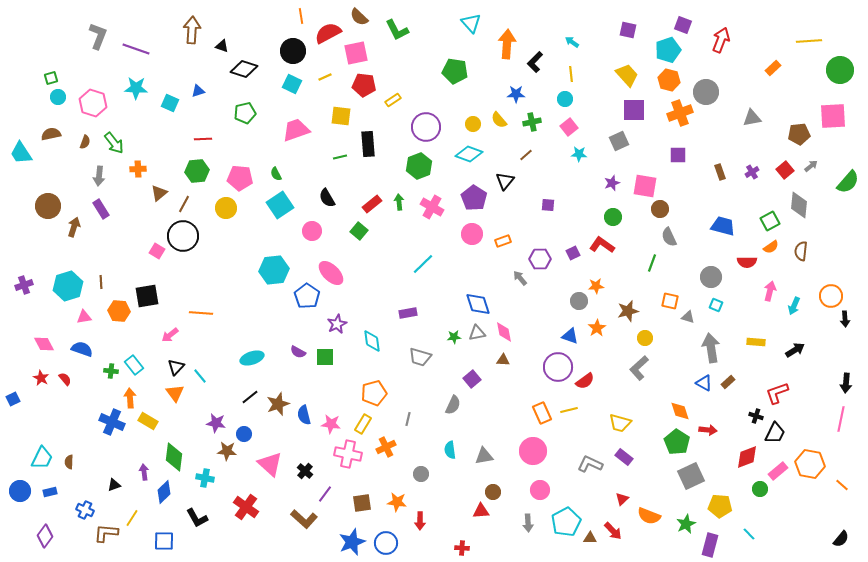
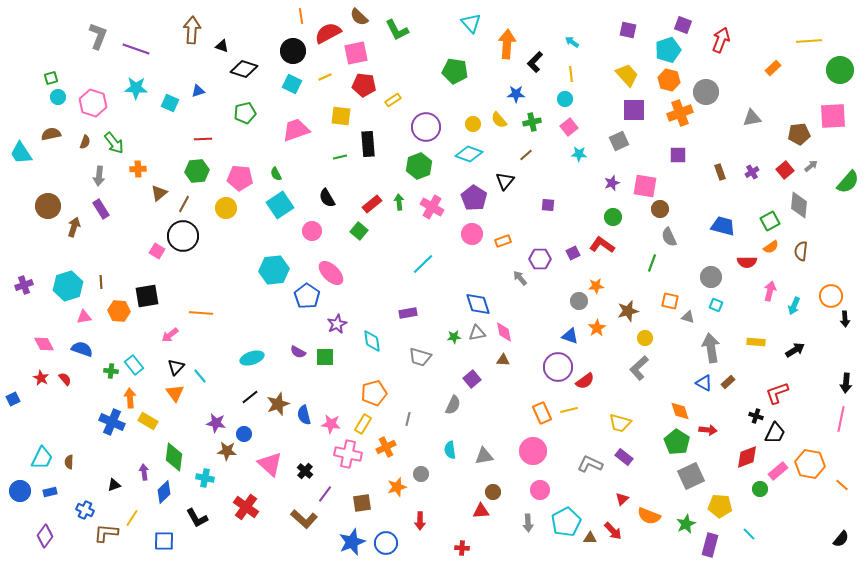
orange star at (397, 502): moved 15 px up; rotated 24 degrees counterclockwise
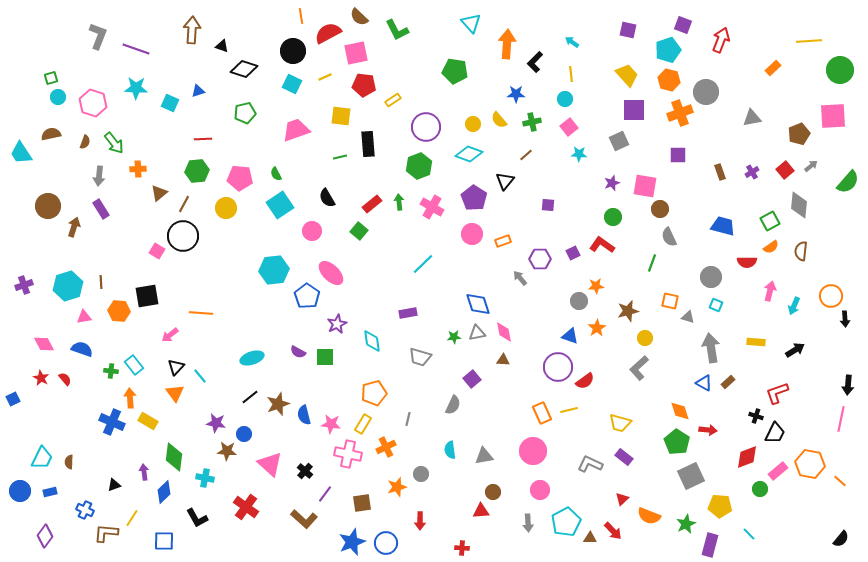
brown pentagon at (799, 134): rotated 15 degrees counterclockwise
black arrow at (846, 383): moved 2 px right, 2 px down
orange line at (842, 485): moved 2 px left, 4 px up
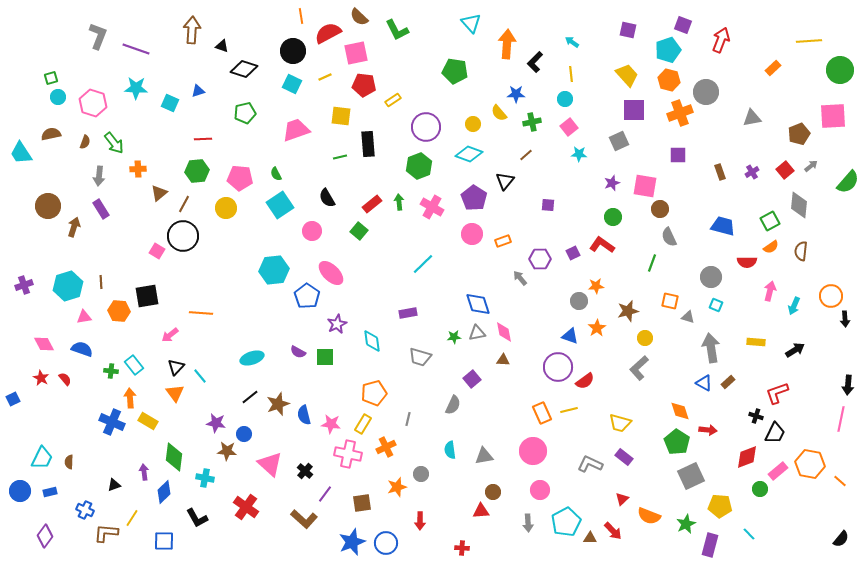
yellow semicircle at (499, 120): moved 7 px up
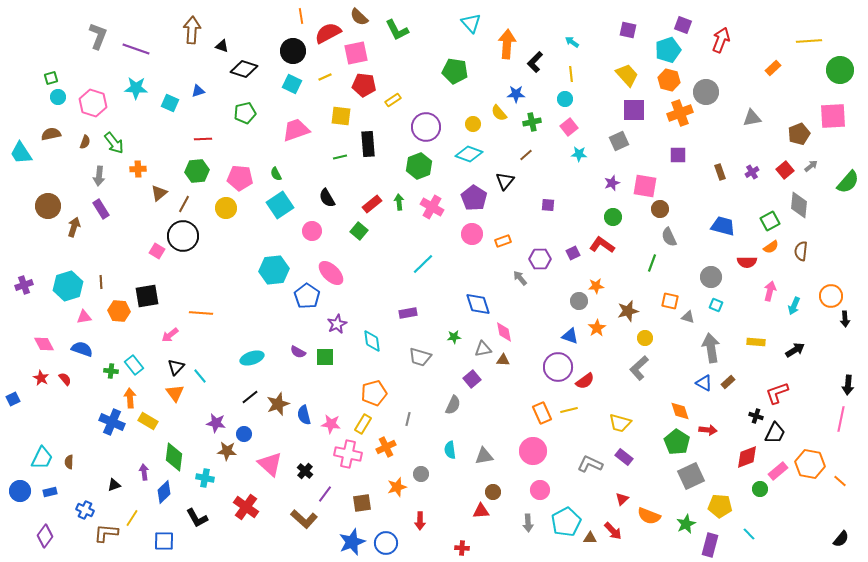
gray triangle at (477, 333): moved 6 px right, 16 px down
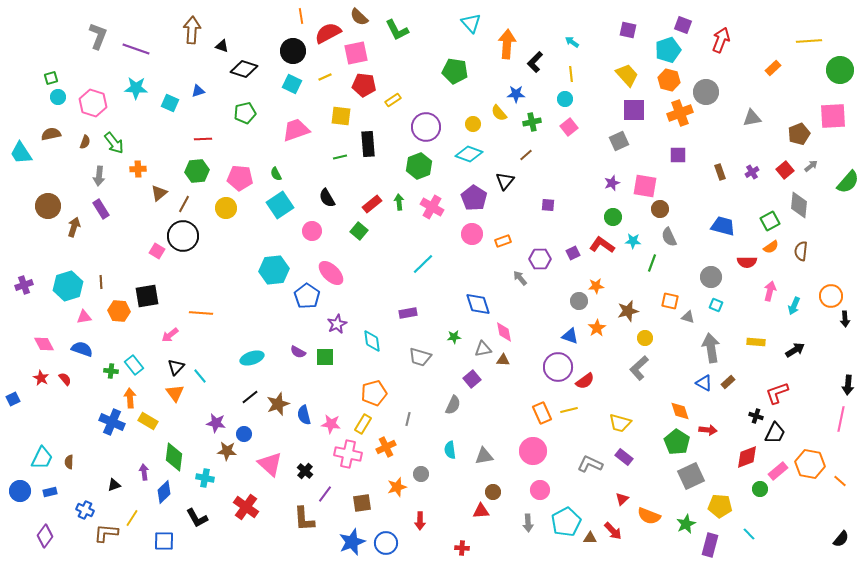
cyan star at (579, 154): moved 54 px right, 87 px down
brown L-shape at (304, 519): rotated 44 degrees clockwise
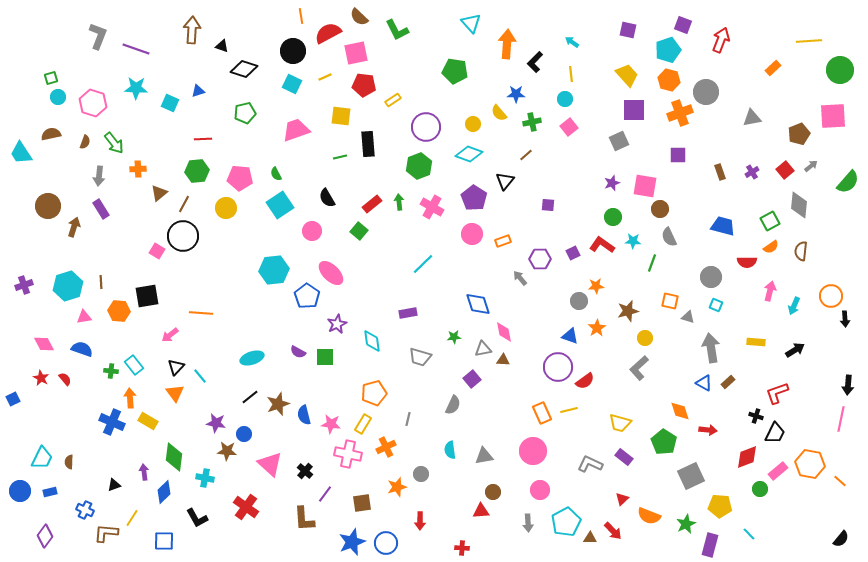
green pentagon at (677, 442): moved 13 px left
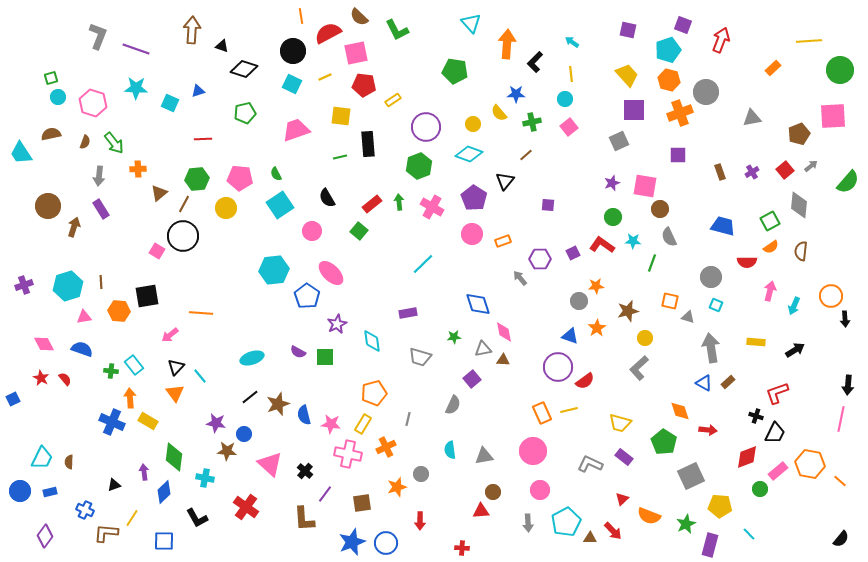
green hexagon at (197, 171): moved 8 px down
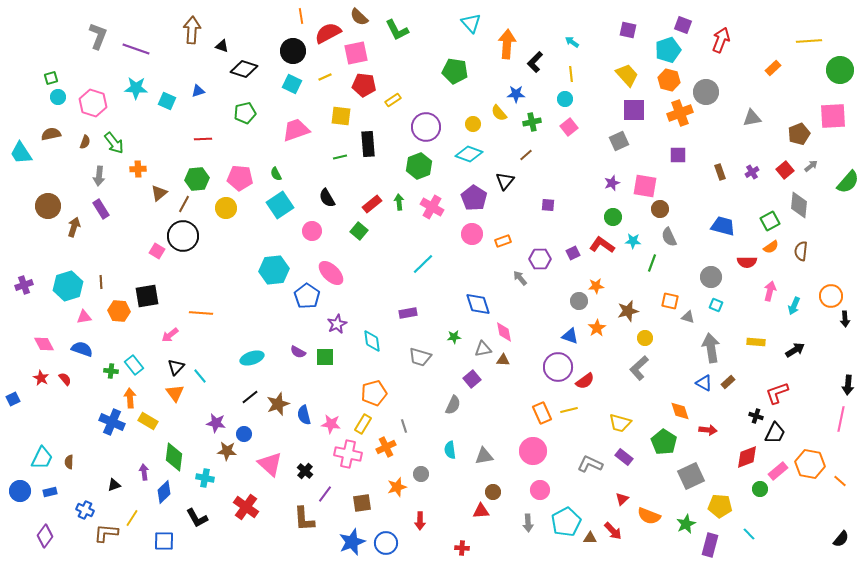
cyan square at (170, 103): moved 3 px left, 2 px up
gray line at (408, 419): moved 4 px left, 7 px down; rotated 32 degrees counterclockwise
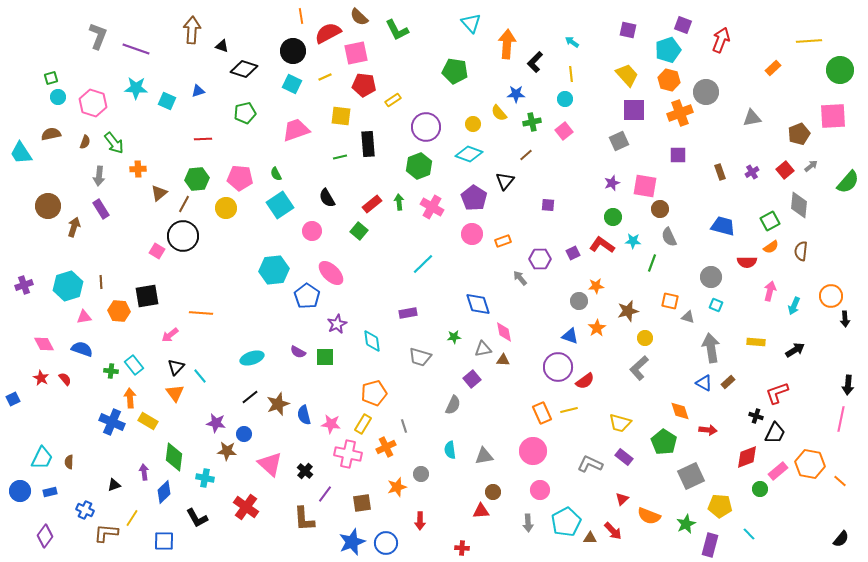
pink square at (569, 127): moved 5 px left, 4 px down
